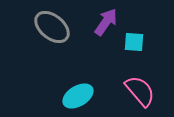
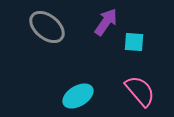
gray ellipse: moved 5 px left
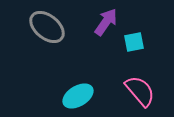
cyan square: rotated 15 degrees counterclockwise
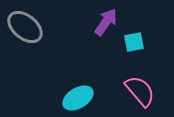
gray ellipse: moved 22 px left
cyan ellipse: moved 2 px down
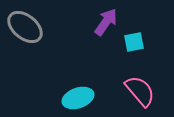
cyan ellipse: rotated 12 degrees clockwise
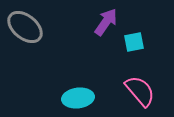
cyan ellipse: rotated 12 degrees clockwise
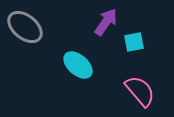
cyan ellipse: moved 33 px up; rotated 48 degrees clockwise
